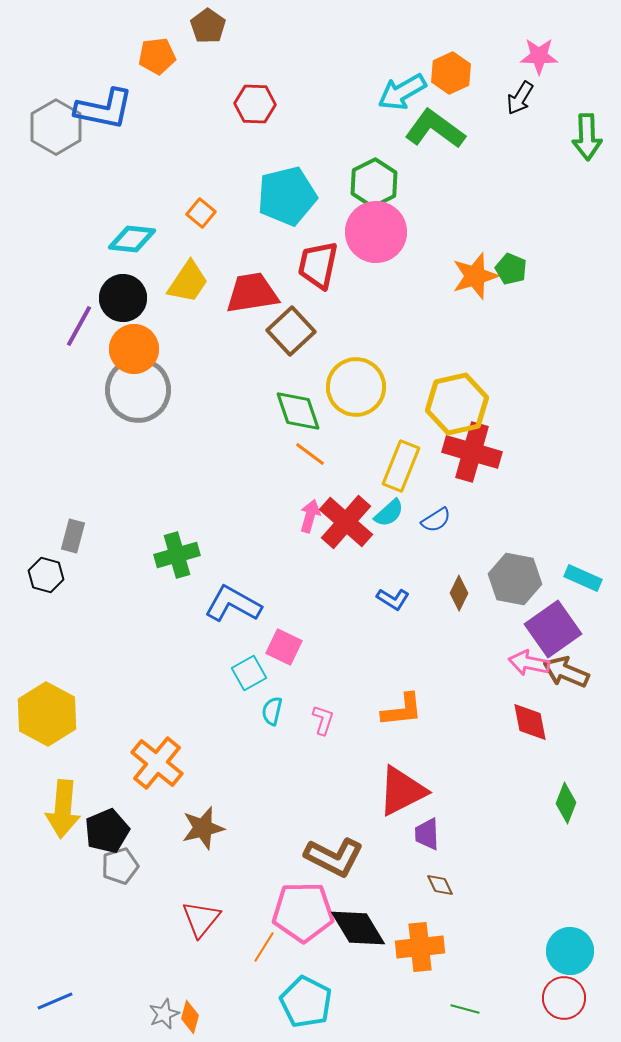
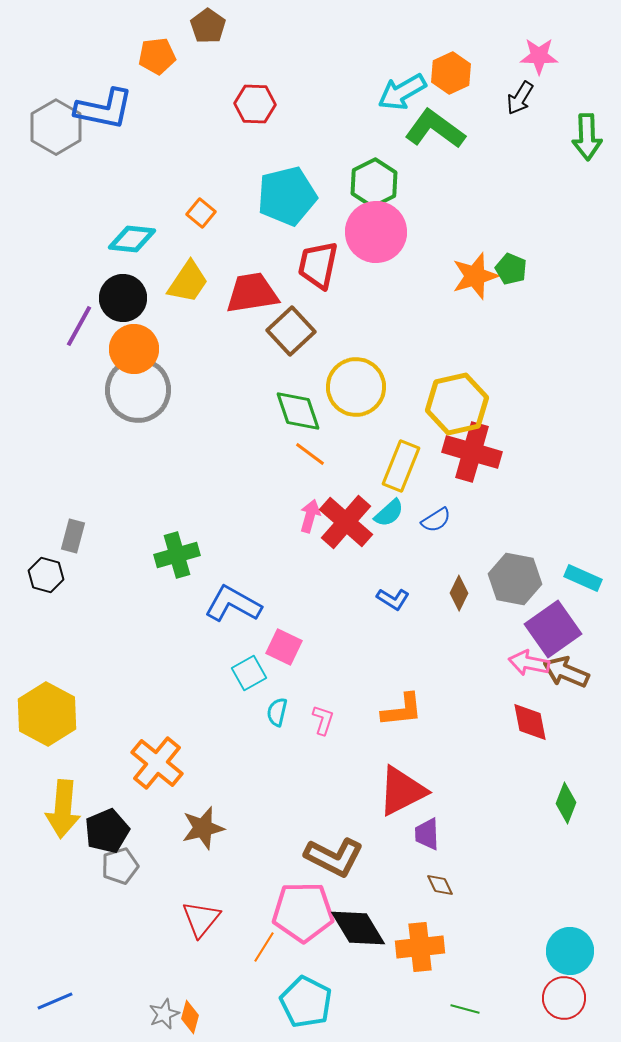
cyan semicircle at (272, 711): moved 5 px right, 1 px down
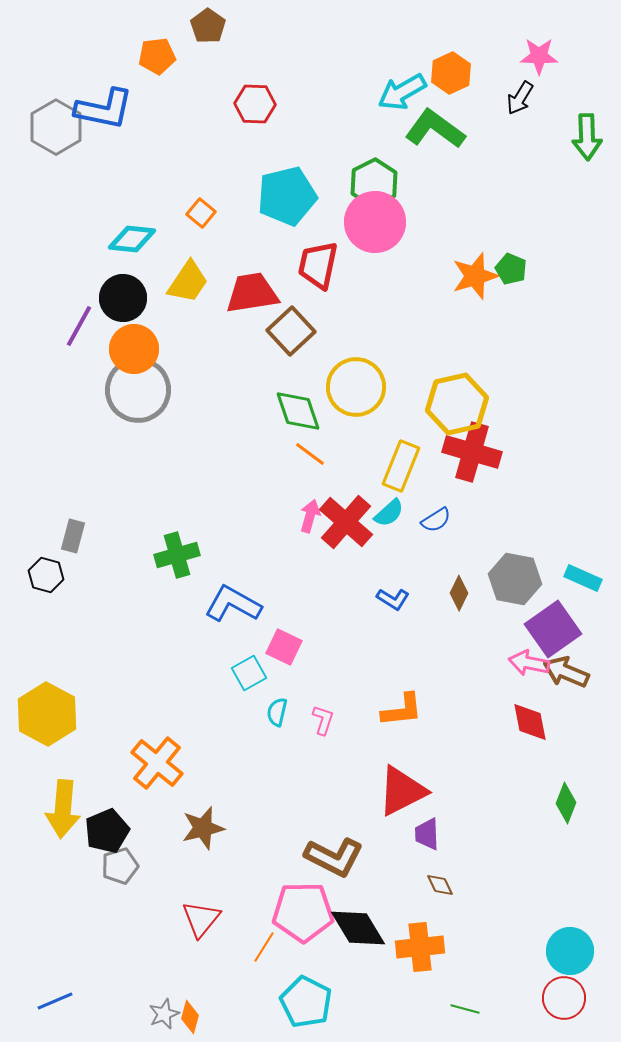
pink circle at (376, 232): moved 1 px left, 10 px up
